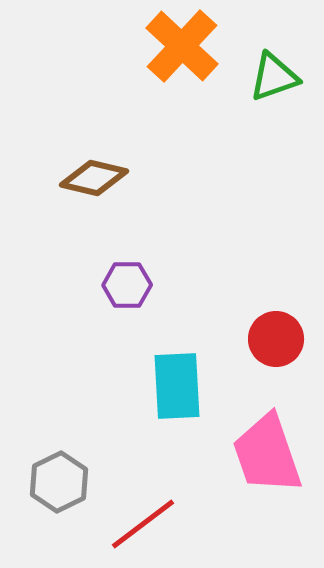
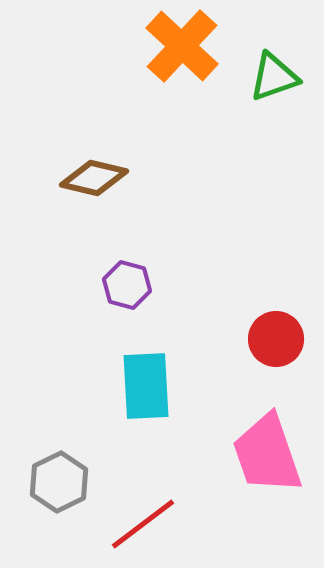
purple hexagon: rotated 15 degrees clockwise
cyan rectangle: moved 31 px left
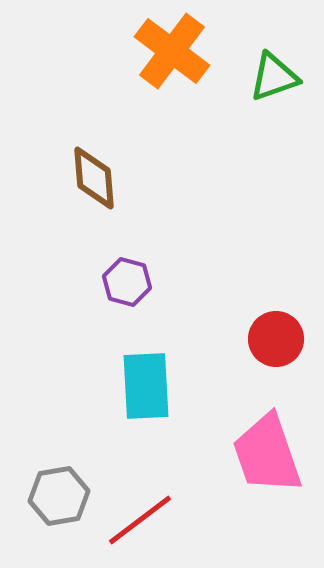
orange cross: moved 10 px left, 5 px down; rotated 6 degrees counterclockwise
brown diamond: rotated 72 degrees clockwise
purple hexagon: moved 3 px up
gray hexagon: moved 14 px down; rotated 16 degrees clockwise
red line: moved 3 px left, 4 px up
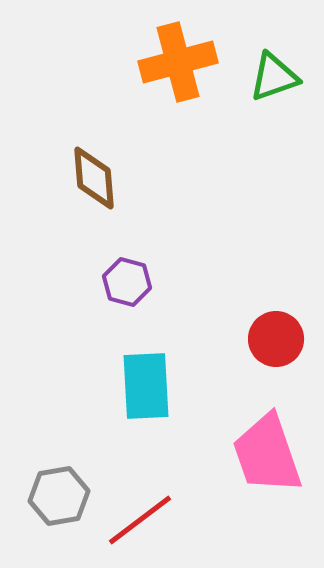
orange cross: moved 6 px right, 11 px down; rotated 38 degrees clockwise
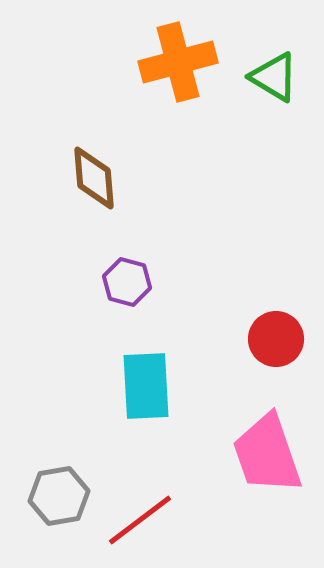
green triangle: rotated 50 degrees clockwise
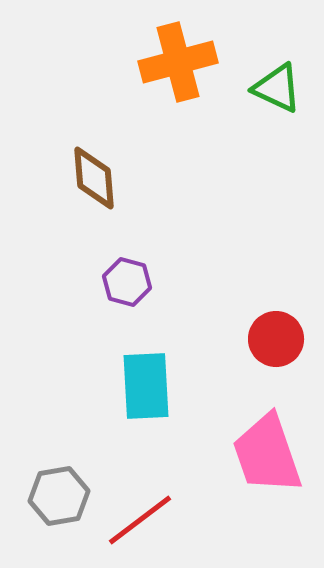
green triangle: moved 3 px right, 11 px down; rotated 6 degrees counterclockwise
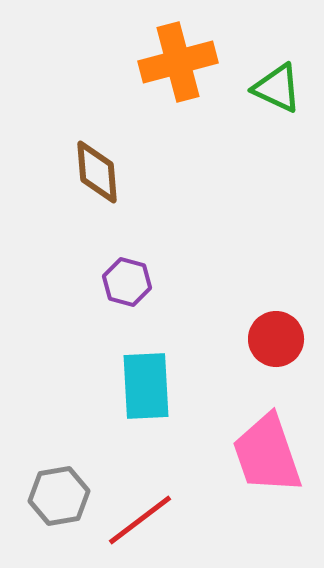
brown diamond: moved 3 px right, 6 px up
